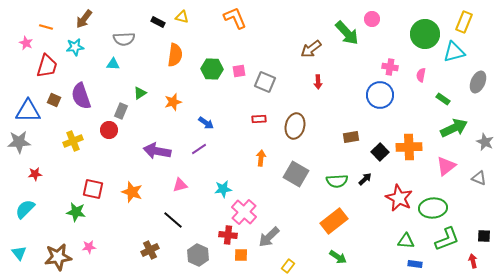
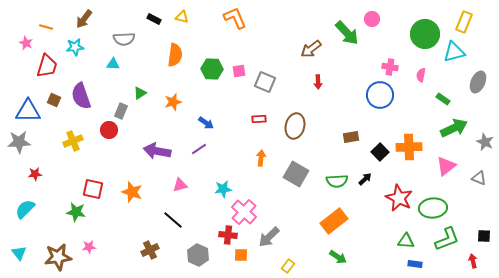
black rectangle at (158, 22): moved 4 px left, 3 px up
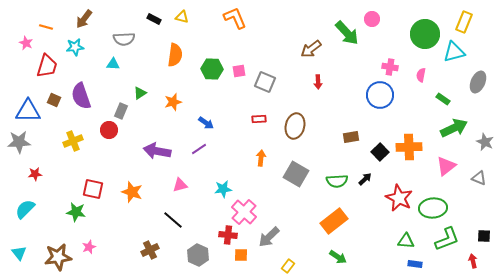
pink star at (89, 247): rotated 16 degrees counterclockwise
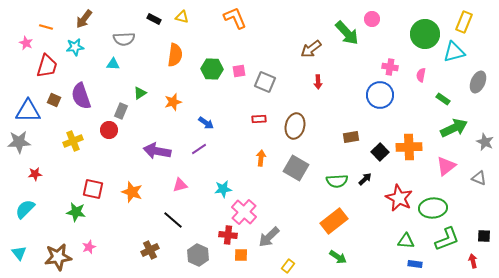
gray square at (296, 174): moved 6 px up
